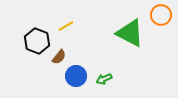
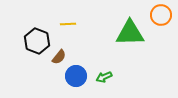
yellow line: moved 2 px right, 2 px up; rotated 28 degrees clockwise
green triangle: rotated 28 degrees counterclockwise
green arrow: moved 2 px up
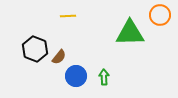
orange circle: moved 1 px left
yellow line: moved 8 px up
black hexagon: moved 2 px left, 8 px down
green arrow: rotated 112 degrees clockwise
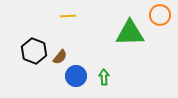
black hexagon: moved 1 px left, 2 px down
brown semicircle: moved 1 px right
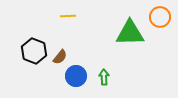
orange circle: moved 2 px down
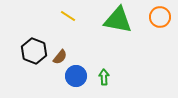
yellow line: rotated 35 degrees clockwise
green triangle: moved 12 px left, 13 px up; rotated 12 degrees clockwise
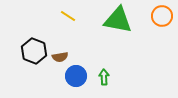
orange circle: moved 2 px right, 1 px up
brown semicircle: rotated 42 degrees clockwise
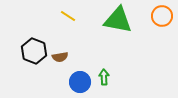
blue circle: moved 4 px right, 6 px down
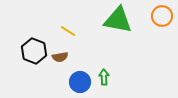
yellow line: moved 15 px down
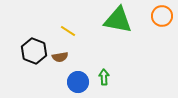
blue circle: moved 2 px left
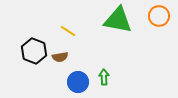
orange circle: moved 3 px left
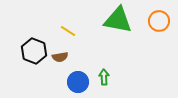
orange circle: moved 5 px down
